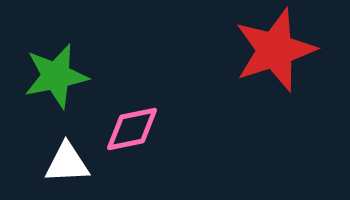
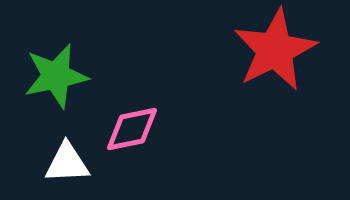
red star: rotated 8 degrees counterclockwise
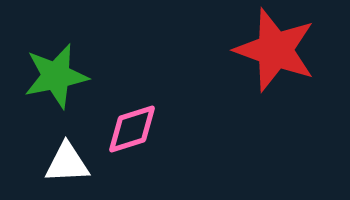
red star: rotated 26 degrees counterclockwise
pink diamond: rotated 6 degrees counterclockwise
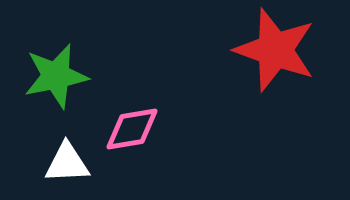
pink diamond: rotated 8 degrees clockwise
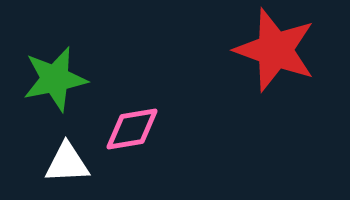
green star: moved 1 px left, 3 px down
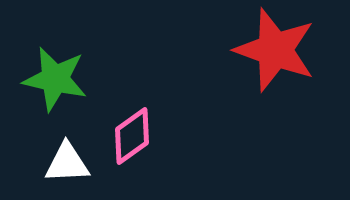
green star: rotated 24 degrees clockwise
pink diamond: moved 7 px down; rotated 26 degrees counterclockwise
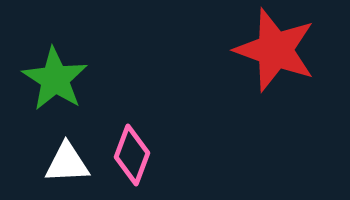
green star: rotated 20 degrees clockwise
pink diamond: moved 19 px down; rotated 34 degrees counterclockwise
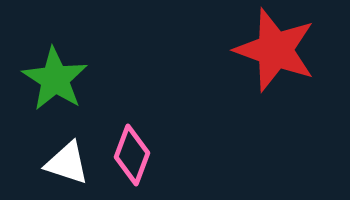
white triangle: rotated 21 degrees clockwise
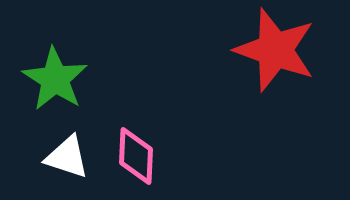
pink diamond: moved 4 px right, 1 px down; rotated 18 degrees counterclockwise
white triangle: moved 6 px up
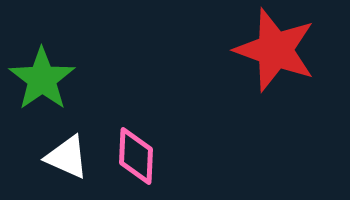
green star: moved 13 px left; rotated 4 degrees clockwise
white triangle: rotated 6 degrees clockwise
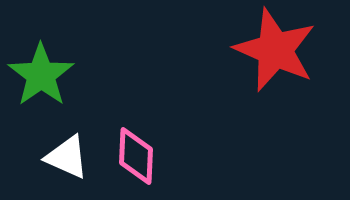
red star: rotated 4 degrees clockwise
green star: moved 1 px left, 4 px up
